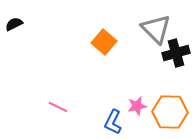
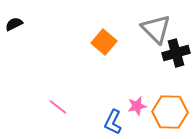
pink line: rotated 12 degrees clockwise
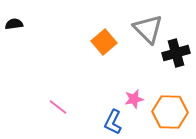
black semicircle: rotated 18 degrees clockwise
gray triangle: moved 8 px left
orange square: rotated 10 degrees clockwise
pink star: moved 3 px left, 7 px up
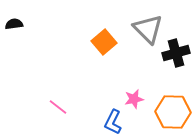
orange hexagon: moved 3 px right
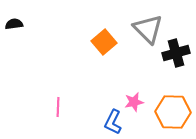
pink star: moved 3 px down
pink line: rotated 54 degrees clockwise
